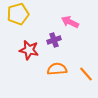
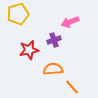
pink arrow: rotated 48 degrees counterclockwise
red star: rotated 24 degrees counterclockwise
orange semicircle: moved 4 px left
orange line: moved 14 px left, 13 px down
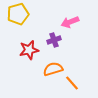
orange semicircle: rotated 12 degrees counterclockwise
orange line: moved 4 px up
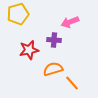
purple cross: rotated 24 degrees clockwise
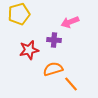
yellow pentagon: moved 1 px right
orange line: moved 1 px left, 1 px down
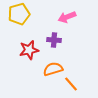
pink arrow: moved 3 px left, 5 px up
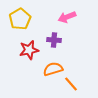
yellow pentagon: moved 1 px right, 5 px down; rotated 15 degrees counterclockwise
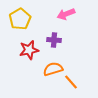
pink arrow: moved 1 px left, 3 px up
orange line: moved 2 px up
